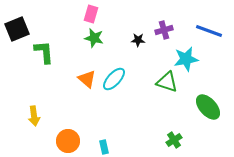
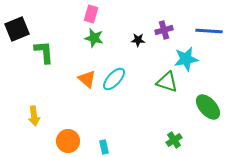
blue line: rotated 16 degrees counterclockwise
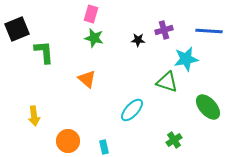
cyan ellipse: moved 18 px right, 31 px down
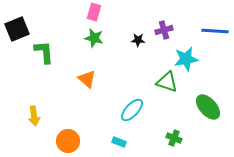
pink rectangle: moved 3 px right, 2 px up
blue line: moved 6 px right
green cross: moved 2 px up; rotated 35 degrees counterclockwise
cyan rectangle: moved 15 px right, 5 px up; rotated 56 degrees counterclockwise
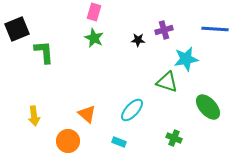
blue line: moved 2 px up
green star: rotated 12 degrees clockwise
orange triangle: moved 35 px down
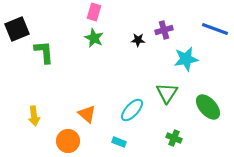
blue line: rotated 16 degrees clockwise
green triangle: moved 11 px down; rotated 45 degrees clockwise
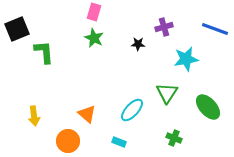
purple cross: moved 3 px up
black star: moved 4 px down
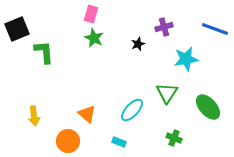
pink rectangle: moved 3 px left, 2 px down
black star: rotated 24 degrees counterclockwise
